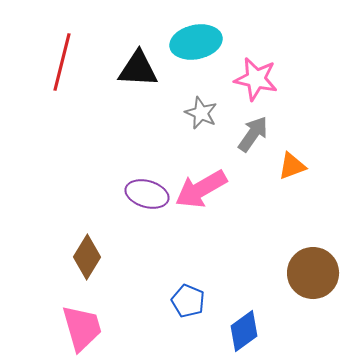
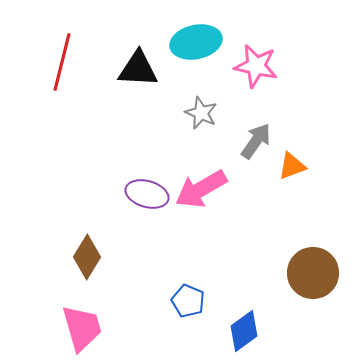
pink star: moved 13 px up
gray arrow: moved 3 px right, 7 px down
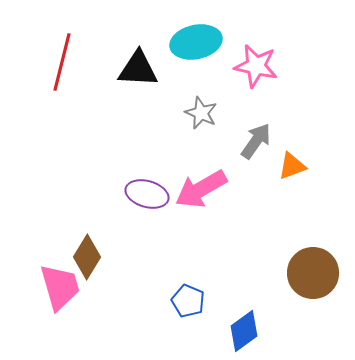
pink trapezoid: moved 22 px left, 41 px up
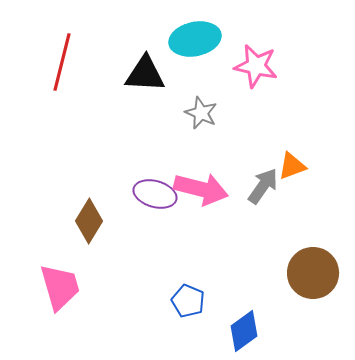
cyan ellipse: moved 1 px left, 3 px up
black triangle: moved 7 px right, 5 px down
gray arrow: moved 7 px right, 45 px down
pink arrow: rotated 136 degrees counterclockwise
purple ellipse: moved 8 px right
brown diamond: moved 2 px right, 36 px up
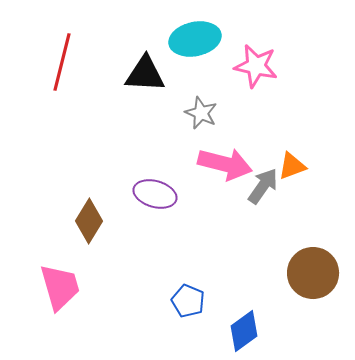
pink arrow: moved 24 px right, 25 px up
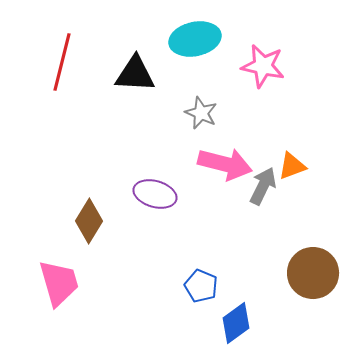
pink star: moved 7 px right
black triangle: moved 10 px left
gray arrow: rotated 9 degrees counterclockwise
pink trapezoid: moved 1 px left, 4 px up
blue pentagon: moved 13 px right, 15 px up
blue diamond: moved 8 px left, 8 px up
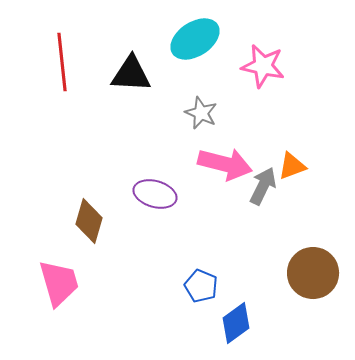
cyan ellipse: rotated 21 degrees counterclockwise
red line: rotated 20 degrees counterclockwise
black triangle: moved 4 px left
brown diamond: rotated 15 degrees counterclockwise
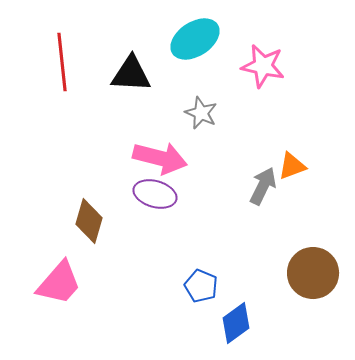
pink arrow: moved 65 px left, 6 px up
pink trapezoid: rotated 57 degrees clockwise
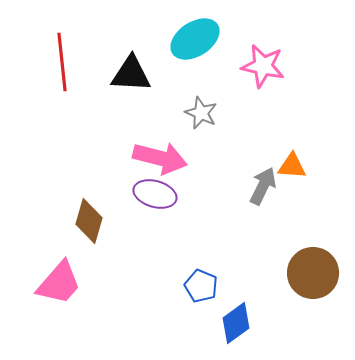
orange triangle: rotated 24 degrees clockwise
